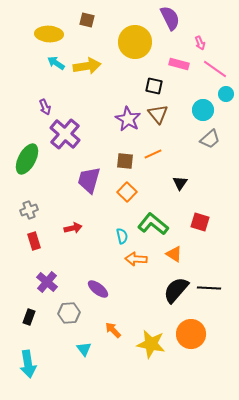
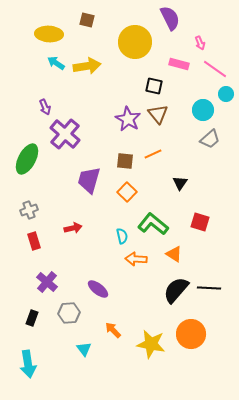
black rectangle at (29, 317): moved 3 px right, 1 px down
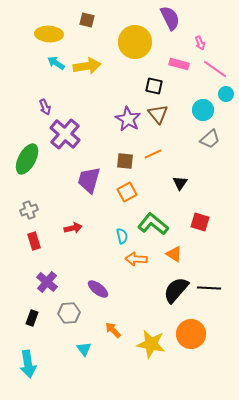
orange square at (127, 192): rotated 18 degrees clockwise
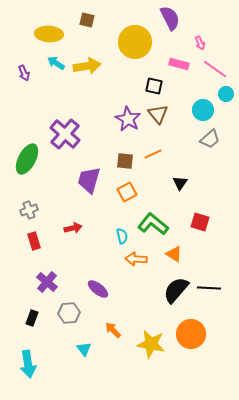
purple arrow at (45, 107): moved 21 px left, 34 px up
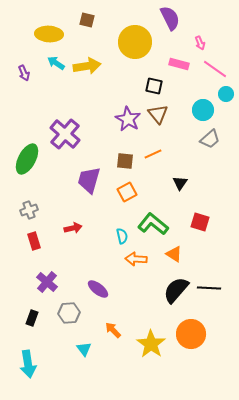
yellow star at (151, 344): rotated 24 degrees clockwise
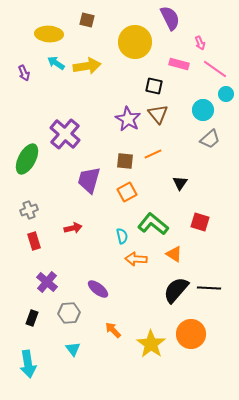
cyan triangle at (84, 349): moved 11 px left
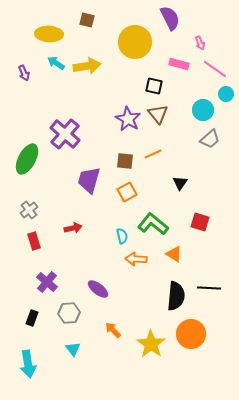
gray cross at (29, 210): rotated 18 degrees counterclockwise
black semicircle at (176, 290): moved 6 px down; rotated 144 degrees clockwise
